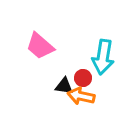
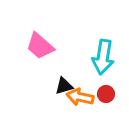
red circle: moved 23 px right, 16 px down
black triangle: rotated 24 degrees counterclockwise
orange arrow: moved 1 px left, 1 px down
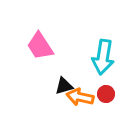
pink trapezoid: rotated 16 degrees clockwise
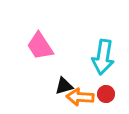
orange arrow: rotated 8 degrees counterclockwise
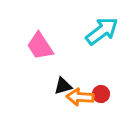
cyan arrow: moved 1 px left, 26 px up; rotated 136 degrees counterclockwise
black triangle: moved 1 px left
red circle: moved 5 px left
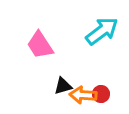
pink trapezoid: moved 1 px up
orange arrow: moved 3 px right, 2 px up
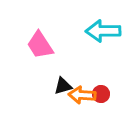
cyan arrow: moved 1 px right; rotated 144 degrees counterclockwise
orange arrow: moved 1 px left
